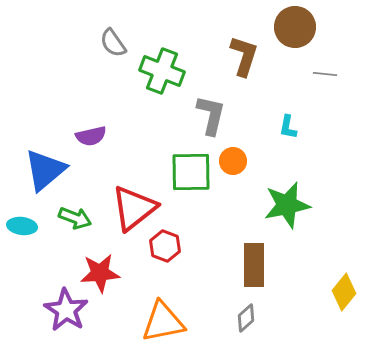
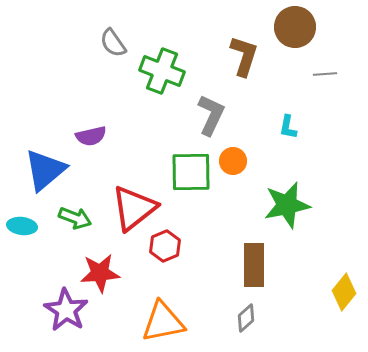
gray line: rotated 10 degrees counterclockwise
gray L-shape: rotated 12 degrees clockwise
red hexagon: rotated 16 degrees clockwise
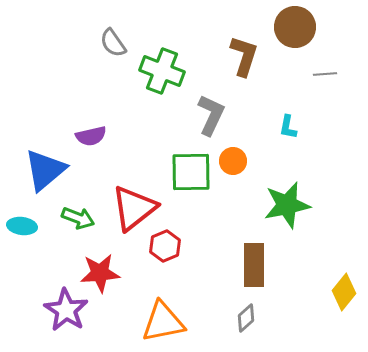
green arrow: moved 3 px right
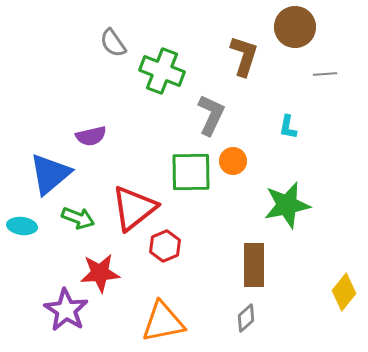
blue triangle: moved 5 px right, 4 px down
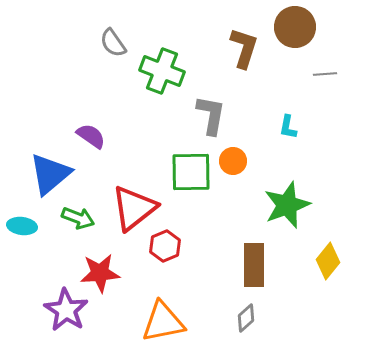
brown L-shape: moved 8 px up
gray L-shape: rotated 15 degrees counterclockwise
purple semicircle: rotated 132 degrees counterclockwise
green star: rotated 9 degrees counterclockwise
yellow diamond: moved 16 px left, 31 px up
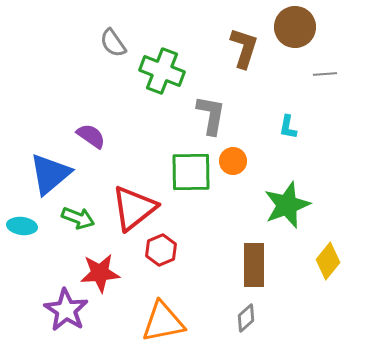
red hexagon: moved 4 px left, 4 px down
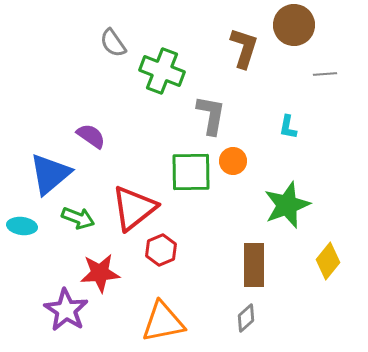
brown circle: moved 1 px left, 2 px up
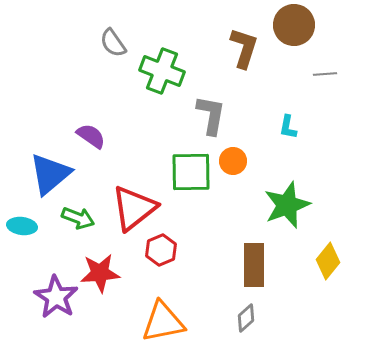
purple star: moved 10 px left, 13 px up
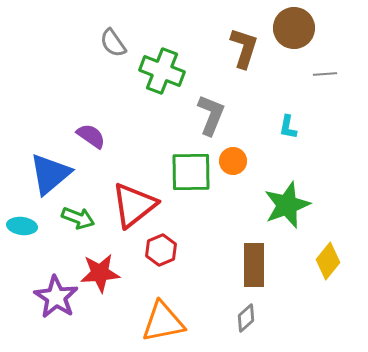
brown circle: moved 3 px down
gray L-shape: rotated 12 degrees clockwise
red triangle: moved 3 px up
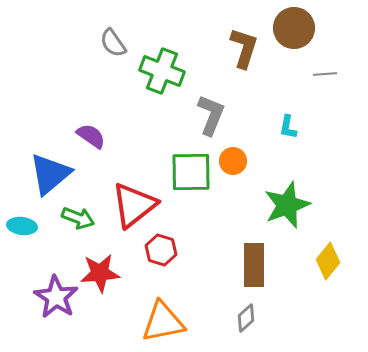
red hexagon: rotated 20 degrees counterclockwise
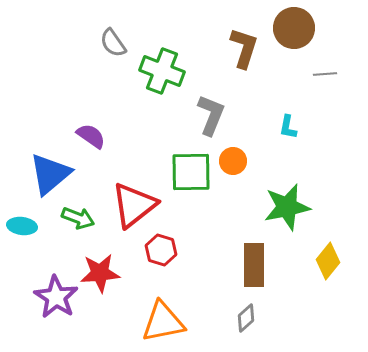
green star: moved 2 px down; rotated 9 degrees clockwise
